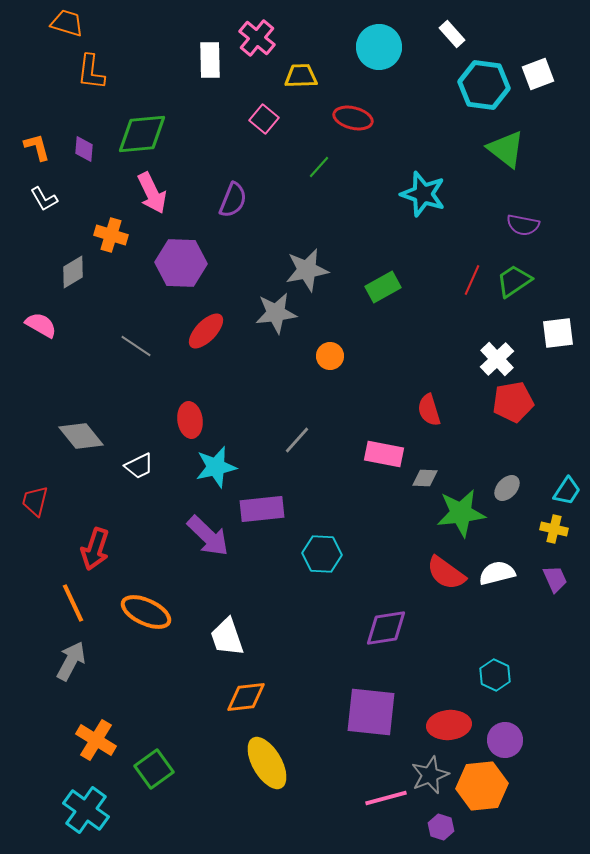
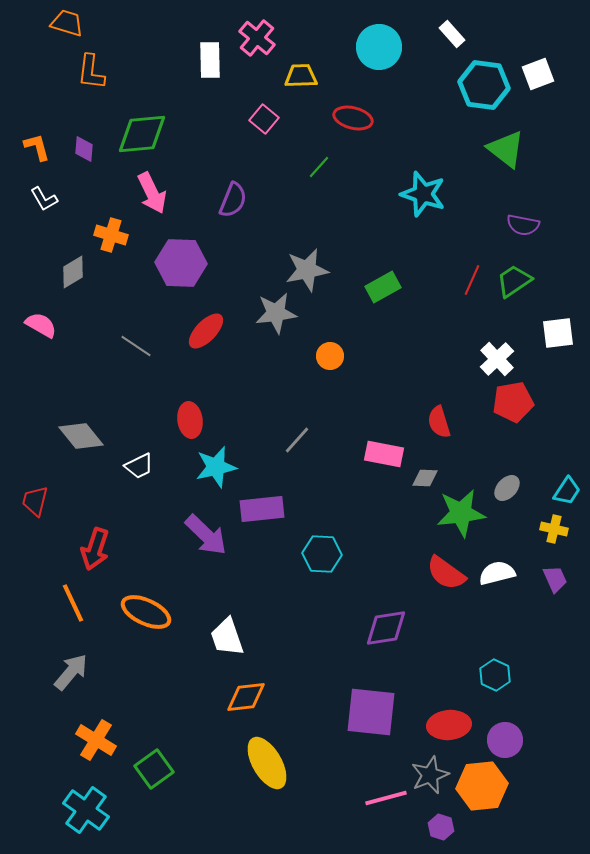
red semicircle at (429, 410): moved 10 px right, 12 px down
purple arrow at (208, 536): moved 2 px left, 1 px up
gray arrow at (71, 661): moved 11 px down; rotated 12 degrees clockwise
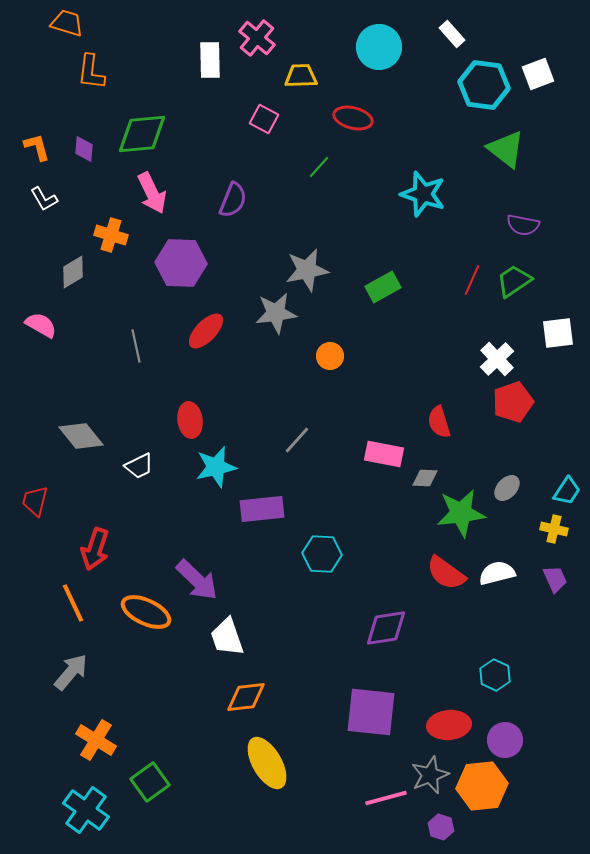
pink square at (264, 119): rotated 12 degrees counterclockwise
gray line at (136, 346): rotated 44 degrees clockwise
red pentagon at (513, 402): rotated 9 degrees counterclockwise
purple arrow at (206, 535): moved 9 px left, 45 px down
green square at (154, 769): moved 4 px left, 13 px down
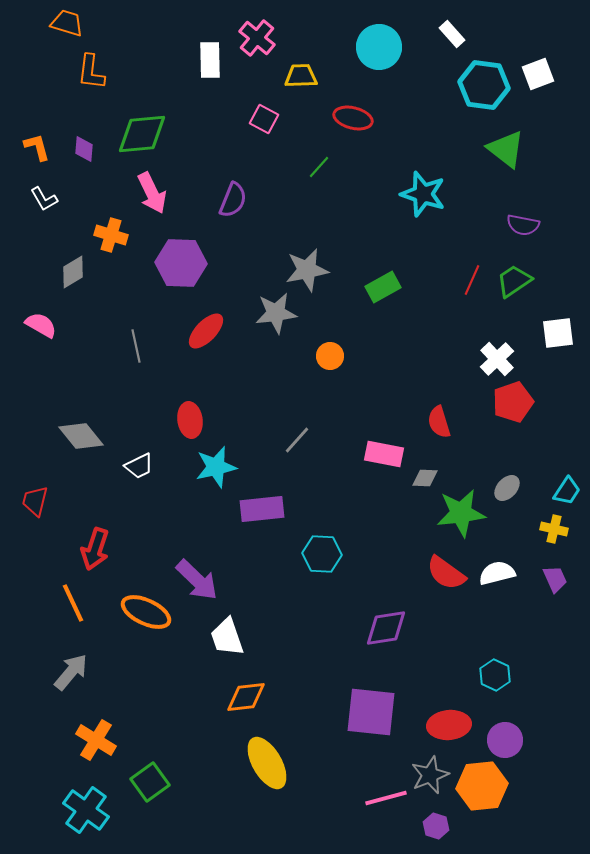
purple hexagon at (441, 827): moved 5 px left, 1 px up
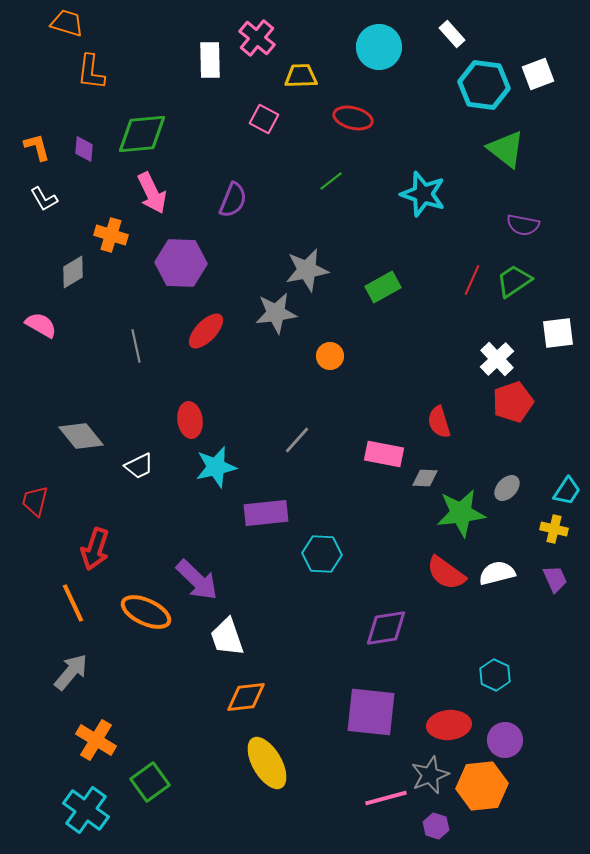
green line at (319, 167): moved 12 px right, 14 px down; rotated 10 degrees clockwise
purple rectangle at (262, 509): moved 4 px right, 4 px down
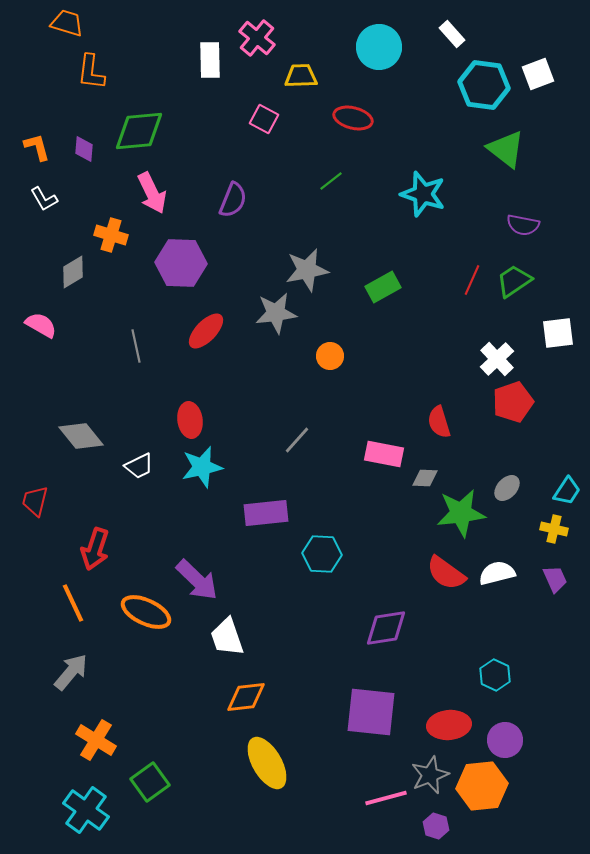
green diamond at (142, 134): moved 3 px left, 3 px up
cyan star at (216, 467): moved 14 px left
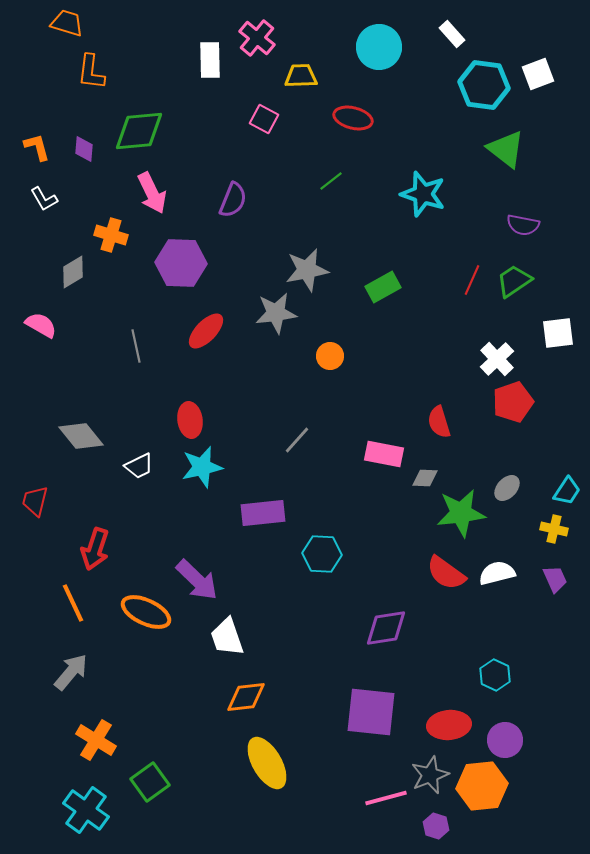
purple rectangle at (266, 513): moved 3 px left
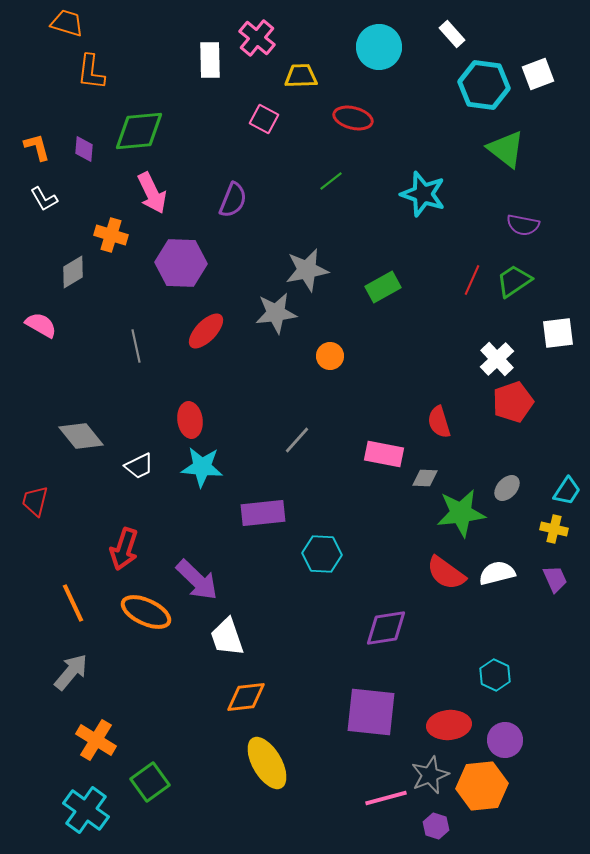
cyan star at (202, 467): rotated 18 degrees clockwise
red arrow at (95, 549): moved 29 px right
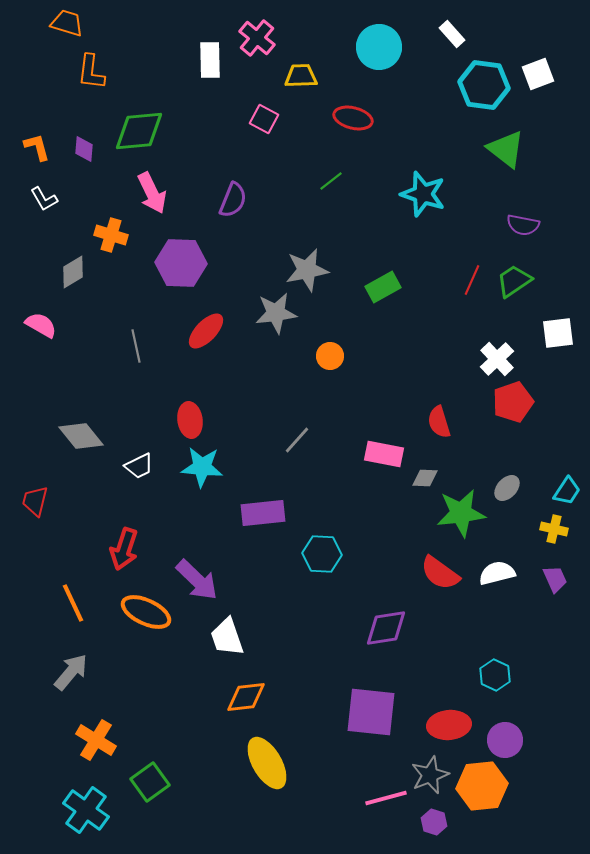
red semicircle at (446, 573): moved 6 px left
purple hexagon at (436, 826): moved 2 px left, 4 px up
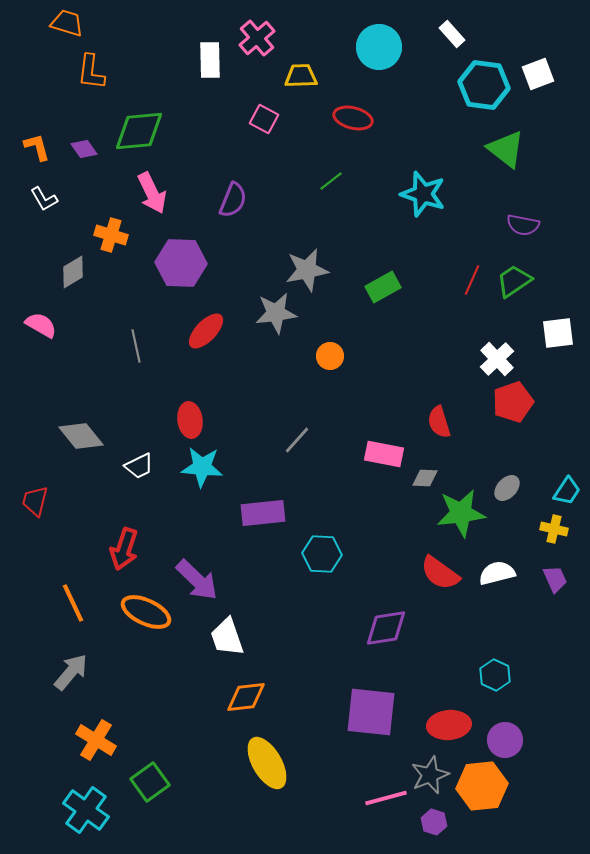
pink cross at (257, 38): rotated 9 degrees clockwise
purple diamond at (84, 149): rotated 40 degrees counterclockwise
